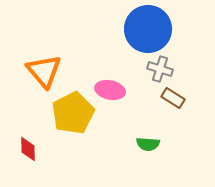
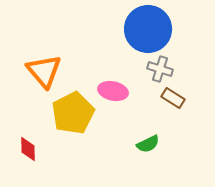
pink ellipse: moved 3 px right, 1 px down
green semicircle: rotated 30 degrees counterclockwise
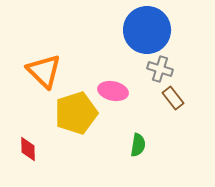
blue circle: moved 1 px left, 1 px down
orange triangle: rotated 6 degrees counterclockwise
brown rectangle: rotated 20 degrees clockwise
yellow pentagon: moved 3 px right; rotated 9 degrees clockwise
green semicircle: moved 10 px left, 1 px down; rotated 55 degrees counterclockwise
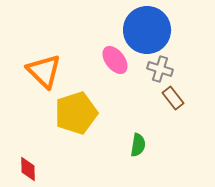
pink ellipse: moved 2 px right, 31 px up; rotated 40 degrees clockwise
red diamond: moved 20 px down
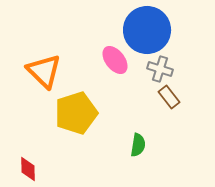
brown rectangle: moved 4 px left, 1 px up
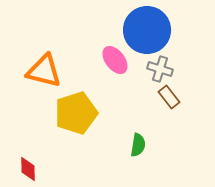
orange triangle: rotated 30 degrees counterclockwise
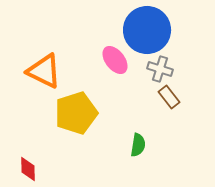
orange triangle: rotated 12 degrees clockwise
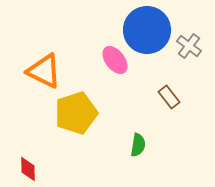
gray cross: moved 29 px right, 23 px up; rotated 20 degrees clockwise
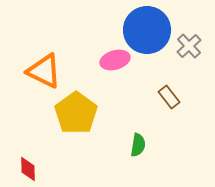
gray cross: rotated 10 degrees clockwise
pink ellipse: rotated 68 degrees counterclockwise
yellow pentagon: rotated 18 degrees counterclockwise
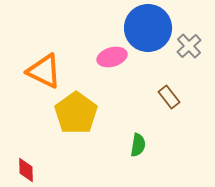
blue circle: moved 1 px right, 2 px up
pink ellipse: moved 3 px left, 3 px up
red diamond: moved 2 px left, 1 px down
